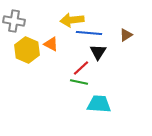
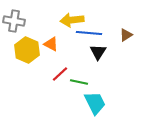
red line: moved 21 px left, 6 px down
cyan trapezoid: moved 4 px left, 1 px up; rotated 60 degrees clockwise
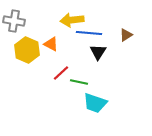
red line: moved 1 px right, 1 px up
cyan trapezoid: rotated 135 degrees clockwise
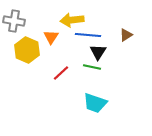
blue line: moved 1 px left, 2 px down
orange triangle: moved 7 px up; rotated 35 degrees clockwise
green line: moved 13 px right, 15 px up
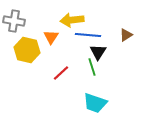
yellow hexagon: rotated 10 degrees counterclockwise
green line: rotated 60 degrees clockwise
